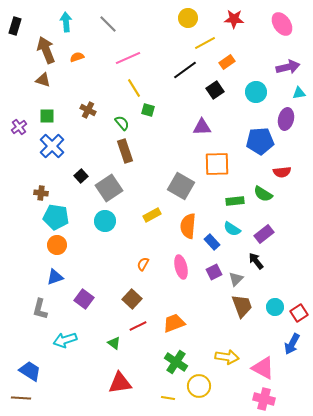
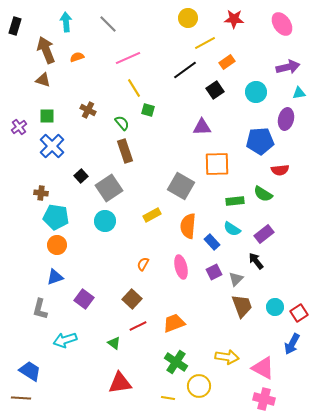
red semicircle at (282, 172): moved 2 px left, 2 px up
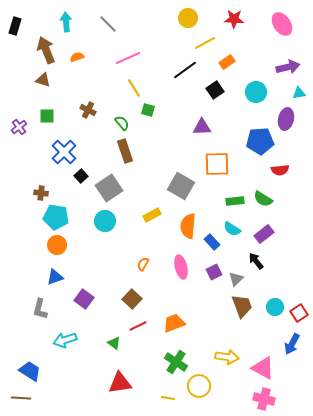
blue cross at (52, 146): moved 12 px right, 6 px down
green semicircle at (263, 194): moved 5 px down
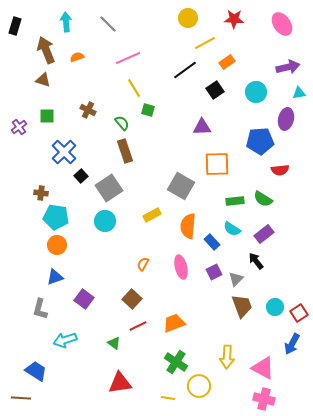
yellow arrow at (227, 357): rotated 85 degrees clockwise
blue trapezoid at (30, 371): moved 6 px right
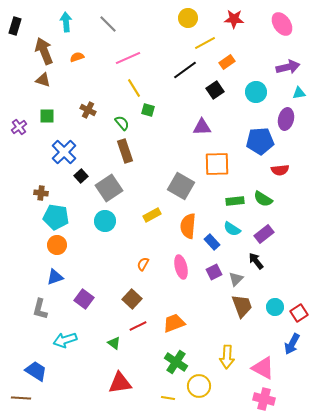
brown arrow at (46, 50): moved 2 px left, 1 px down
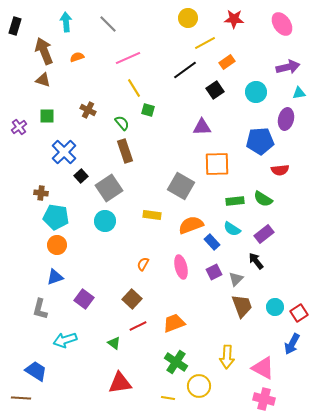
yellow rectangle at (152, 215): rotated 36 degrees clockwise
orange semicircle at (188, 226): moved 3 px right, 1 px up; rotated 65 degrees clockwise
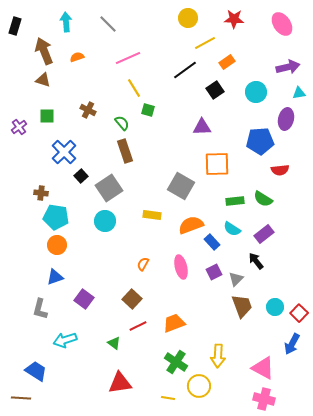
red square at (299, 313): rotated 12 degrees counterclockwise
yellow arrow at (227, 357): moved 9 px left, 1 px up
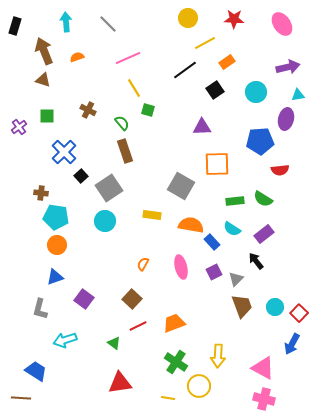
cyan triangle at (299, 93): moved 1 px left, 2 px down
orange semicircle at (191, 225): rotated 30 degrees clockwise
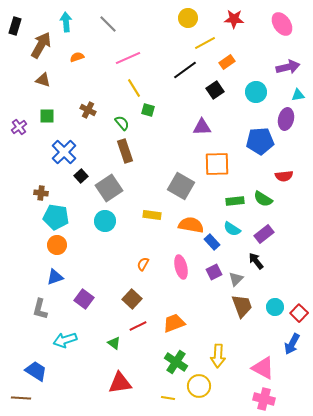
brown arrow at (44, 51): moved 3 px left, 6 px up; rotated 52 degrees clockwise
red semicircle at (280, 170): moved 4 px right, 6 px down
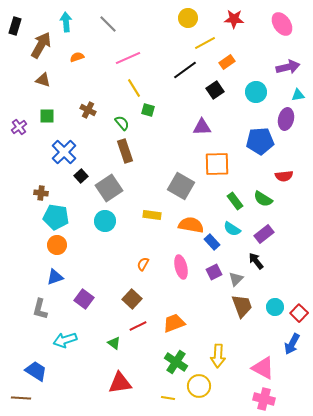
green rectangle at (235, 201): rotated 60 degrees clockwise
